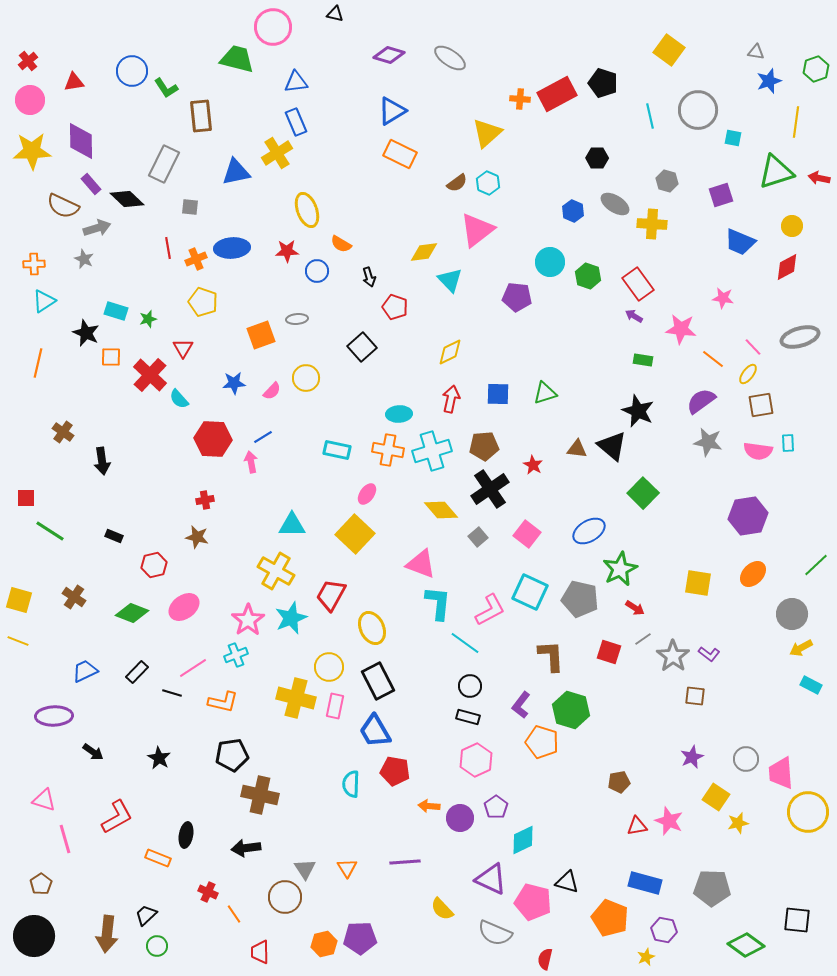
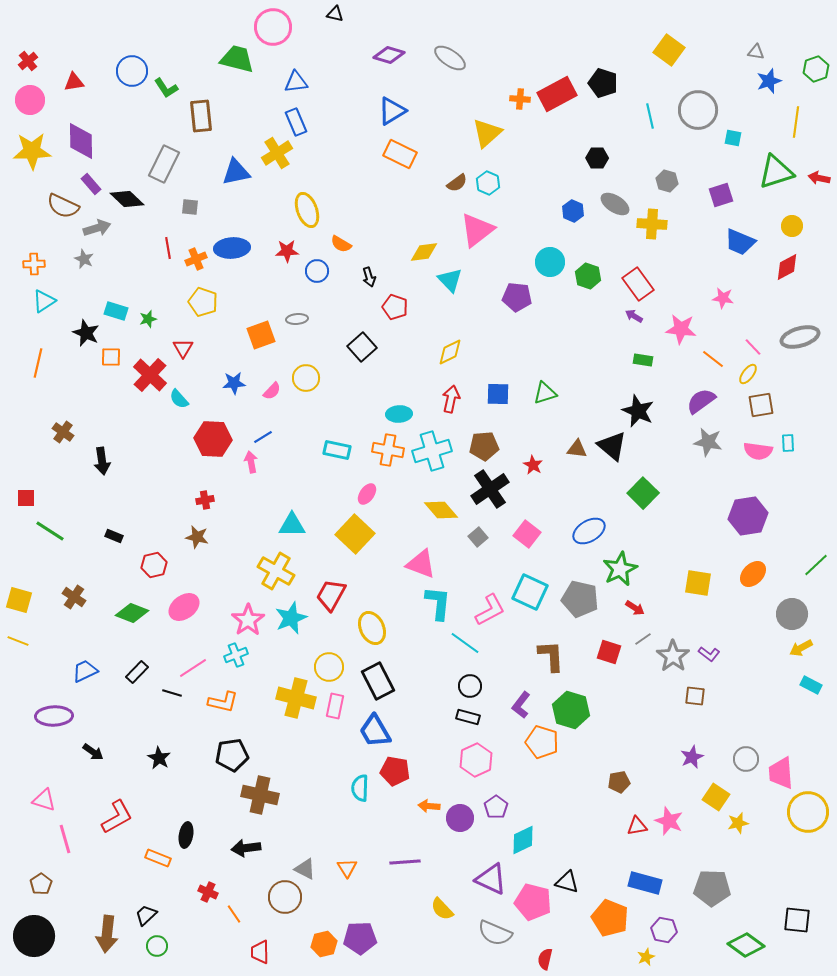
cyan semicircle at (351, 784): moved 9 px right, 4 px down
gray triangle at (305, 869): rotated 30 degrees counterclockwise
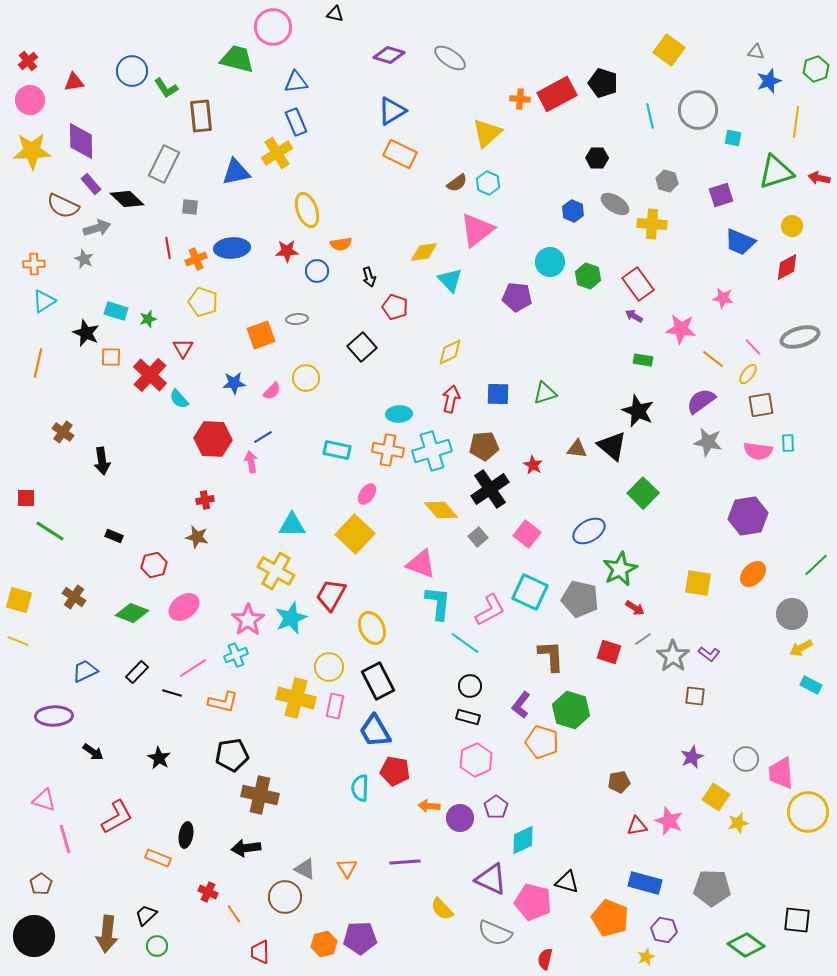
orange semicircle at (341, 244): rotated 40 degrees counterclockwise
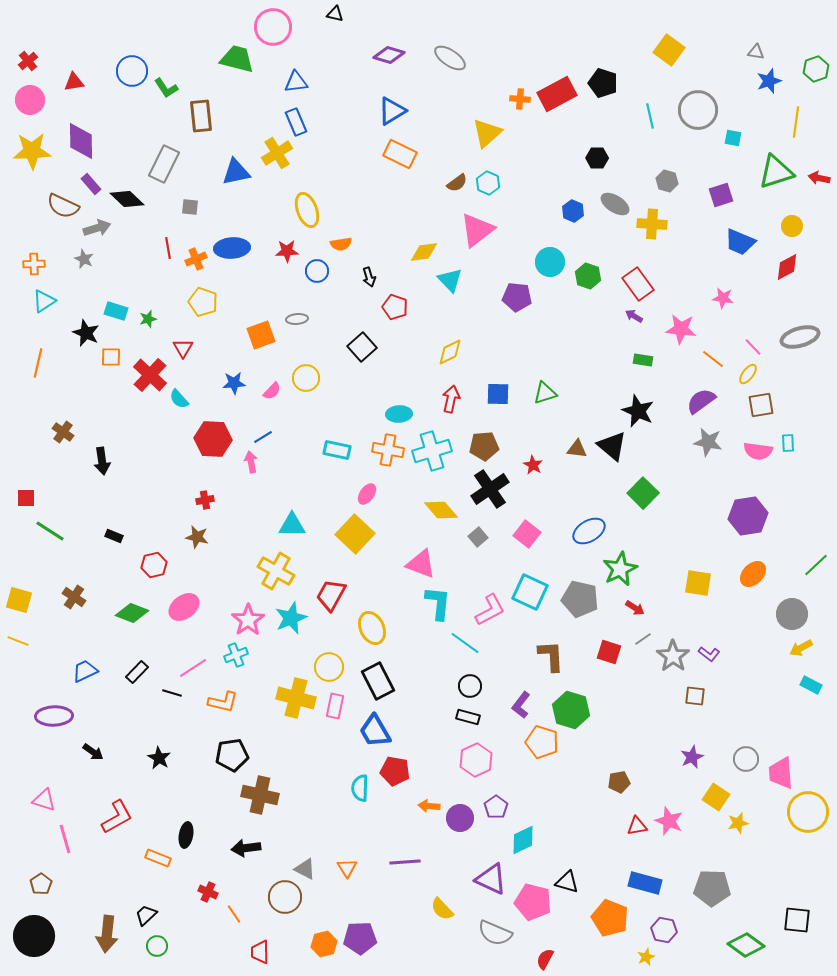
red semicircle at (545, 959): rotated 15 degrees clockwise
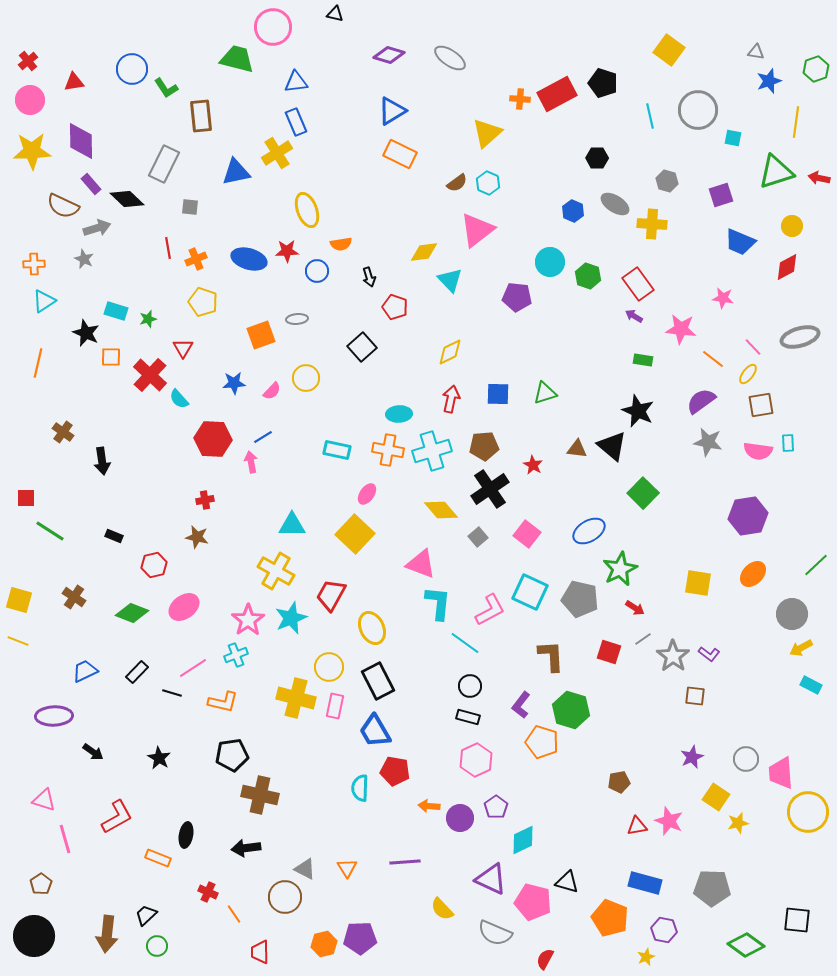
blue circle at (132, 71): moved 2 px up
blue ellipse at (232, 248): moved 17 px right, 11 px down; rotated 20 degrees clockwise
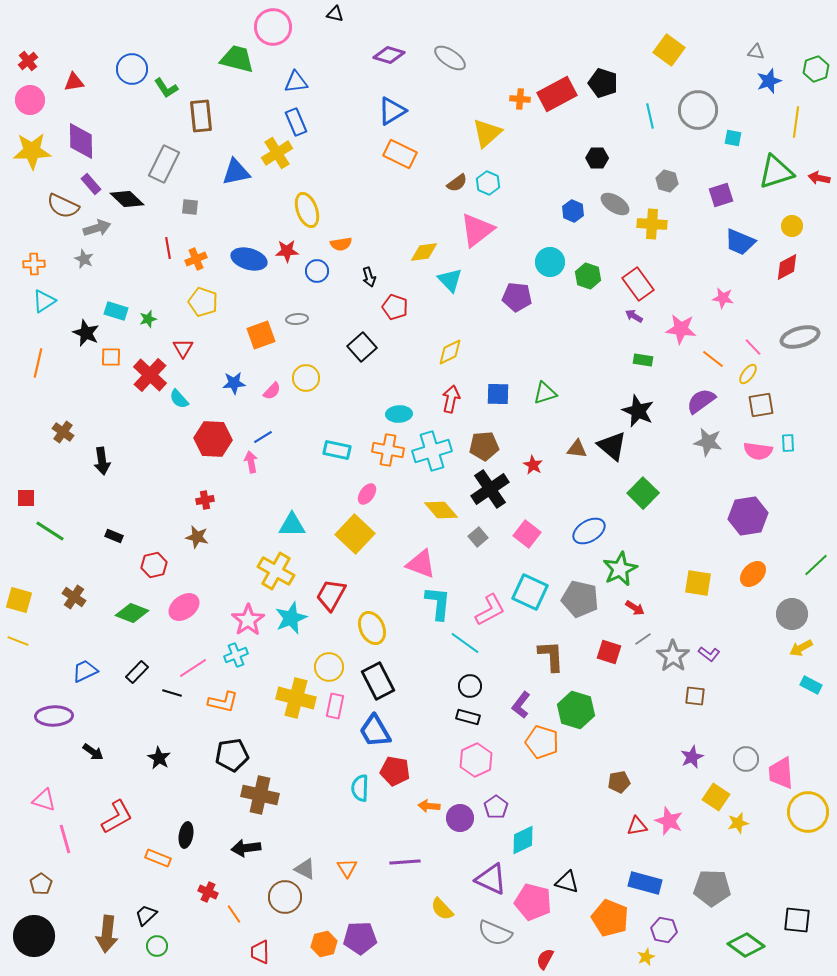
green hexagon at (571, 710): moved 5 px right
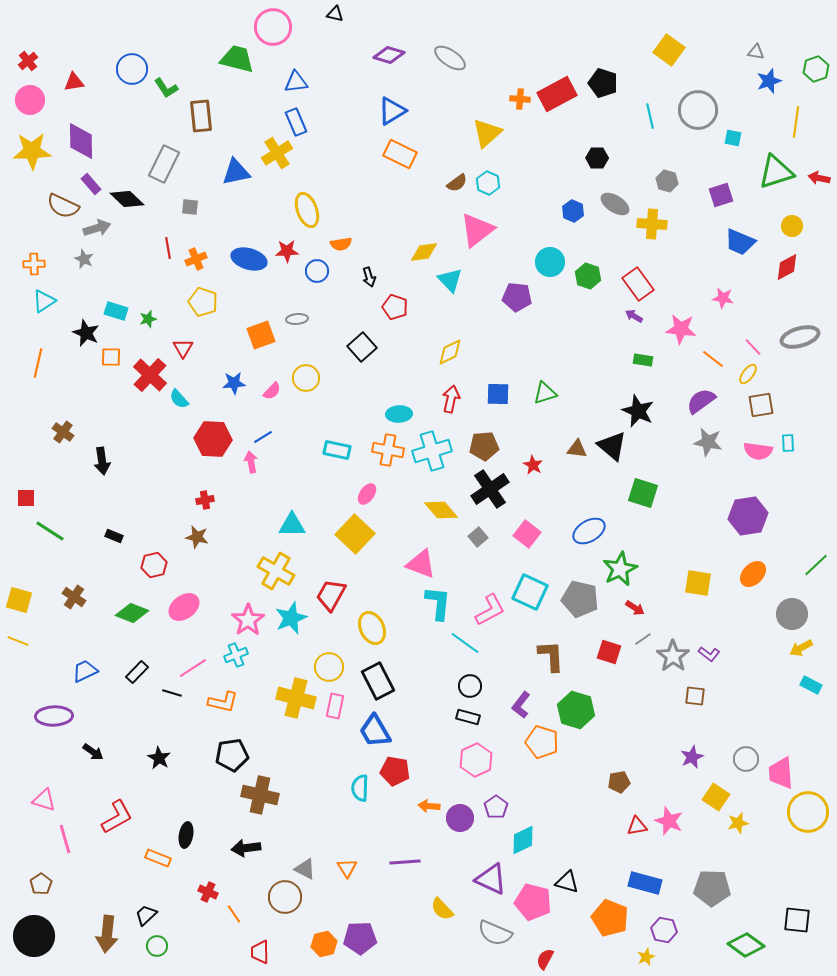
green square at (643, 493): rotated 28 degrees counterclockwise
